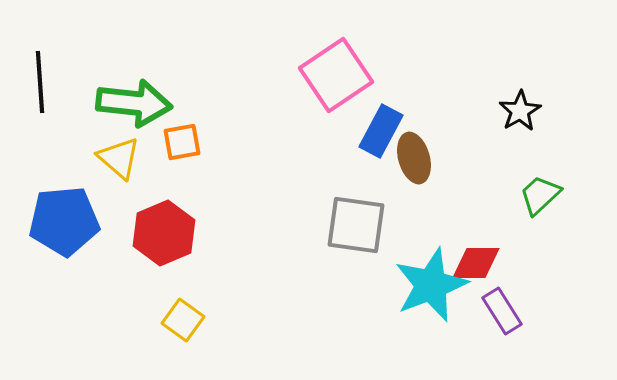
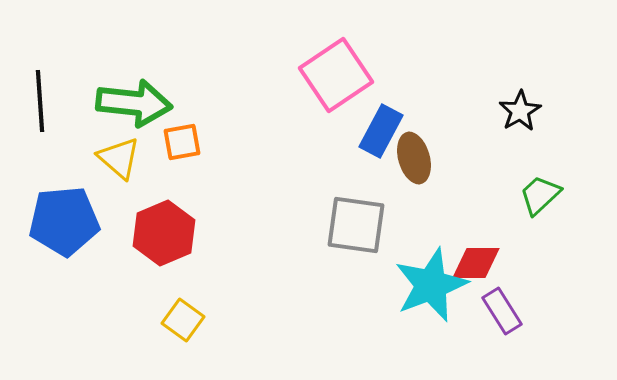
black line: moved 19 px down
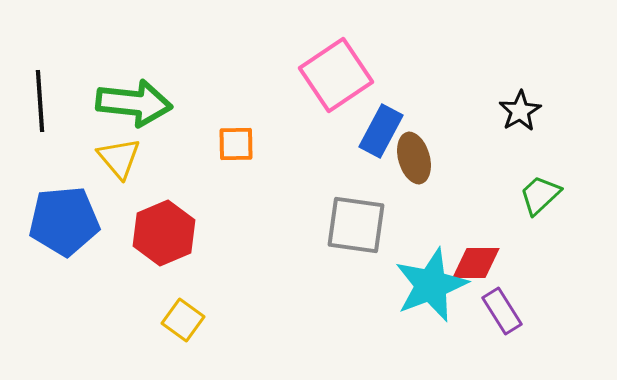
orange square: moved 54 px right, 2 px down; rotated 9 degrees clockwise
yellow triangle: rotated 9 degrees clockwise
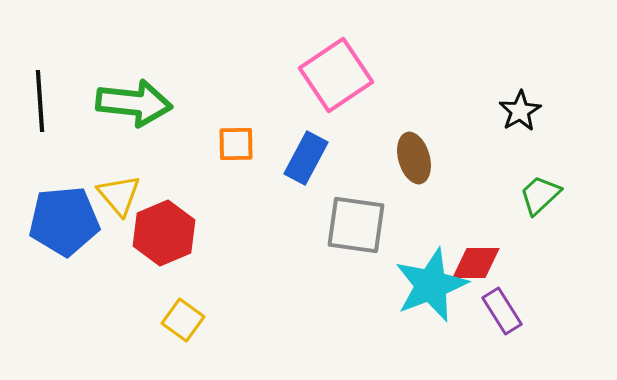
blue rectangle: moved 75 px left, 27 px down
yellow triangle: moved 37 px down
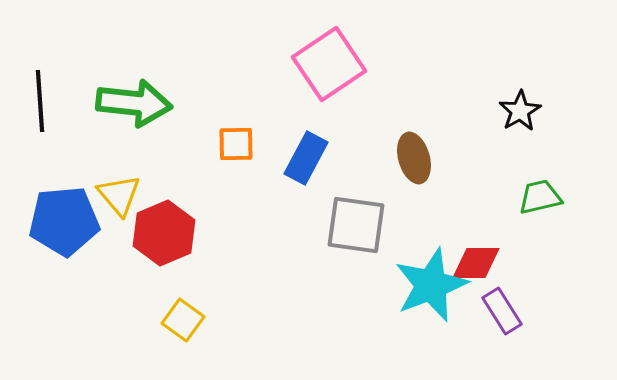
pink square: moved 7 px left, 11 px up
green trapezoid: moved 2 px down; rotated 30 degrees clockwise
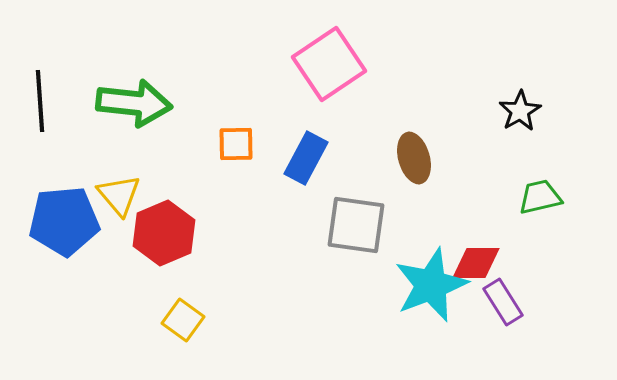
purple rectangle: moved 1 px right, 9 px up
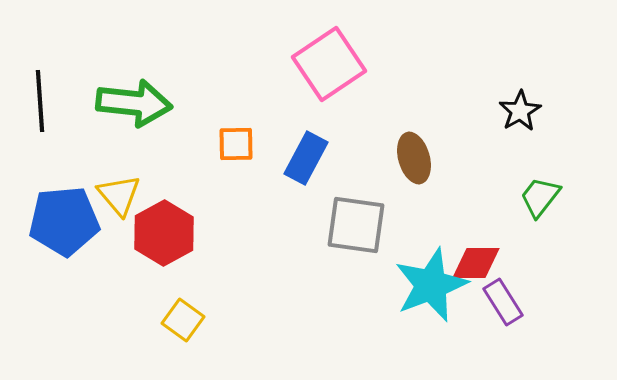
green trapezoid: rotated 39 degrees counterclockwise
red hexagon: rotated 6 degrees counterclockwise
